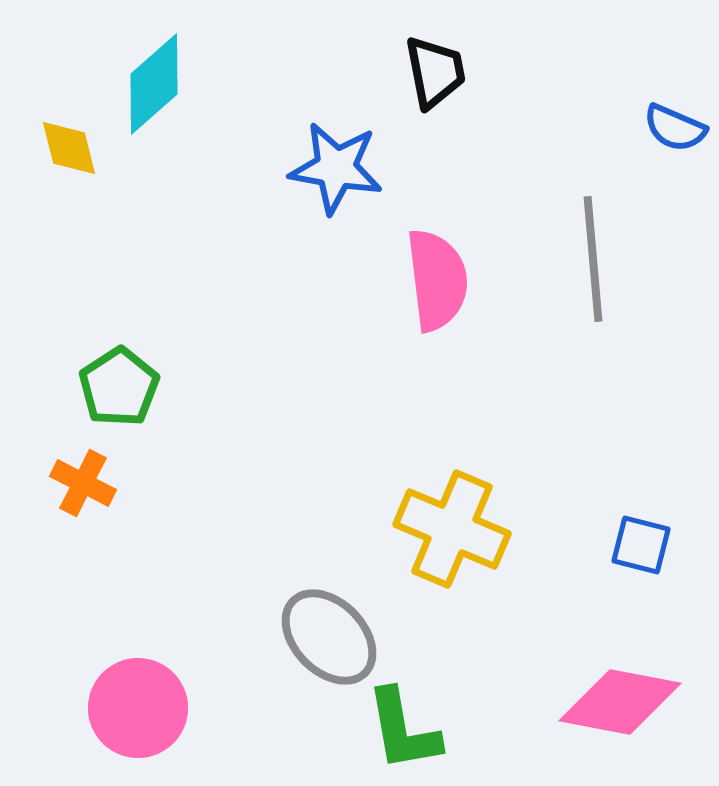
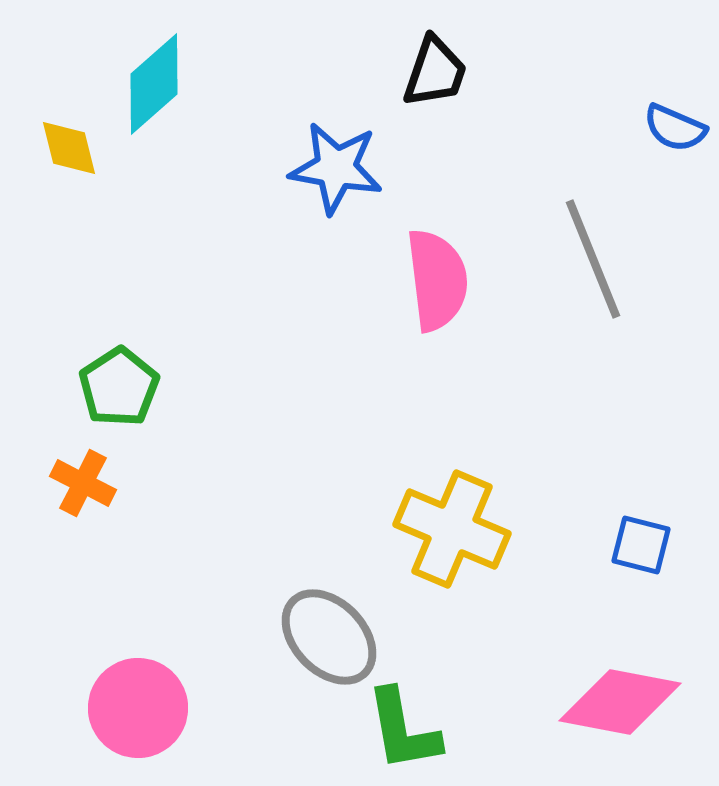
black trapezoid: rotated 30 degrees clockwise
gray line: rotated 17 degrees counterclockwise
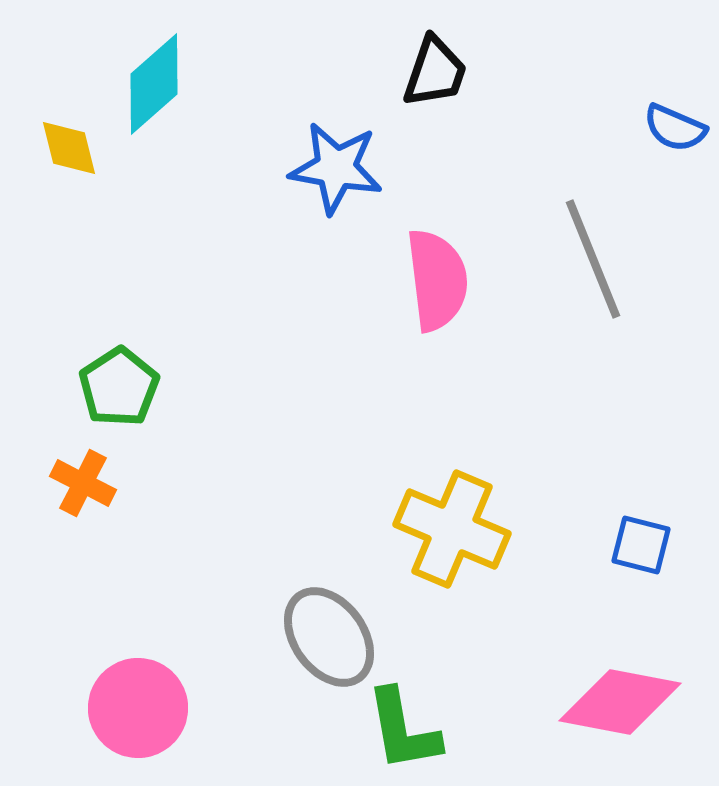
gray ellipse: rotated 8 degrees clockwise
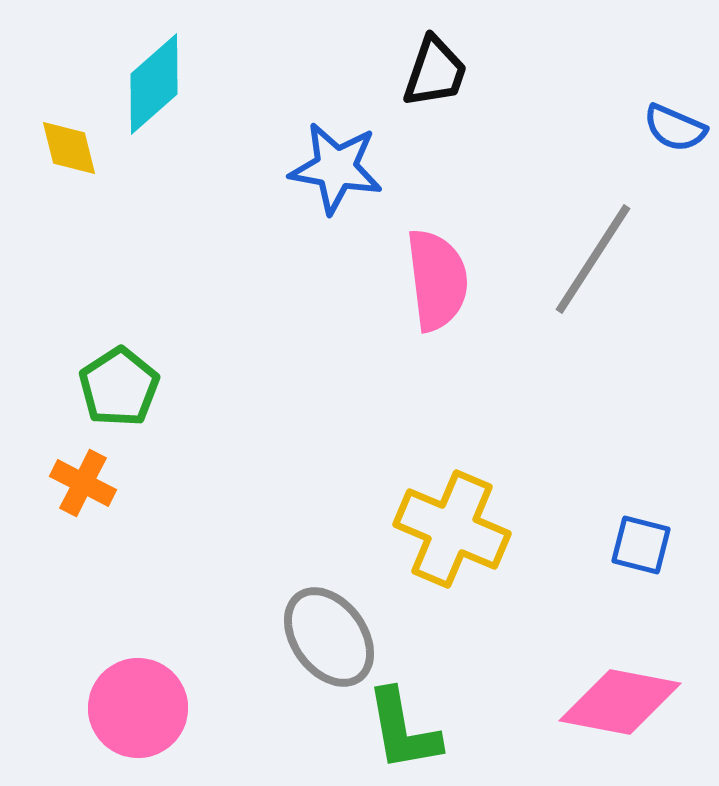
gray line: rotated 55 degrees clockwise
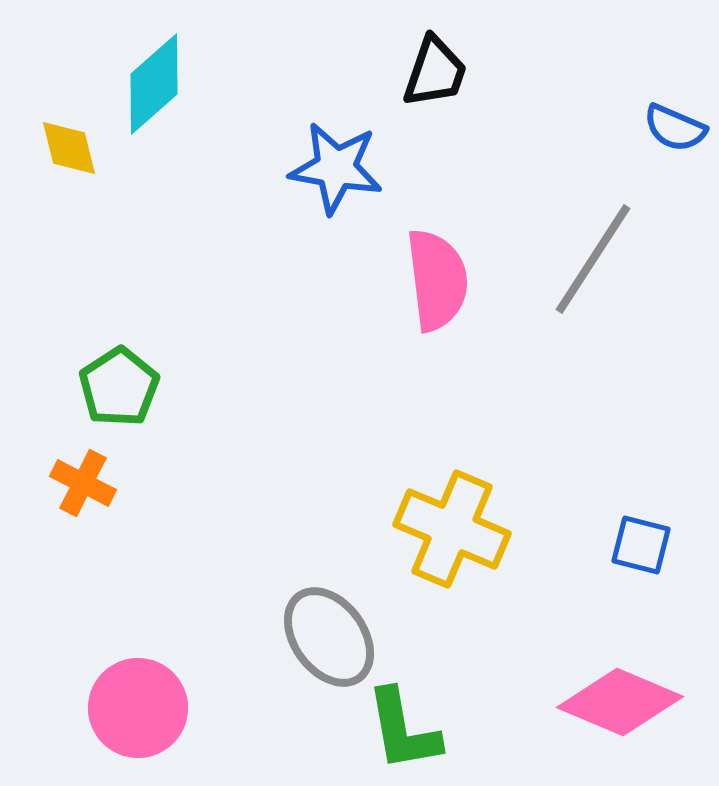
pink diamond: rotated 12 degrees clockwise
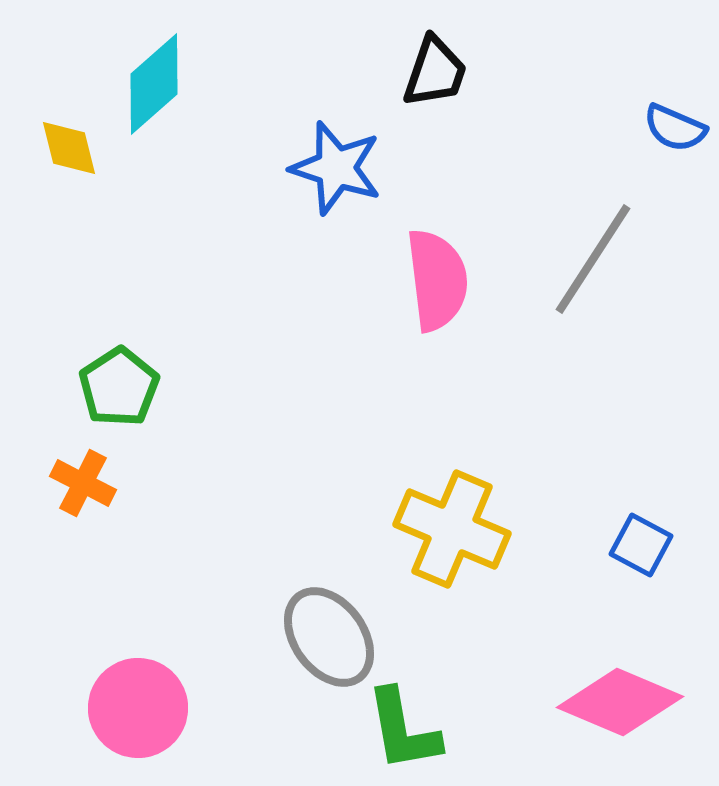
blue star: rotated 8 degrees clockwise
blue square: rotated 14 degrees clockwise
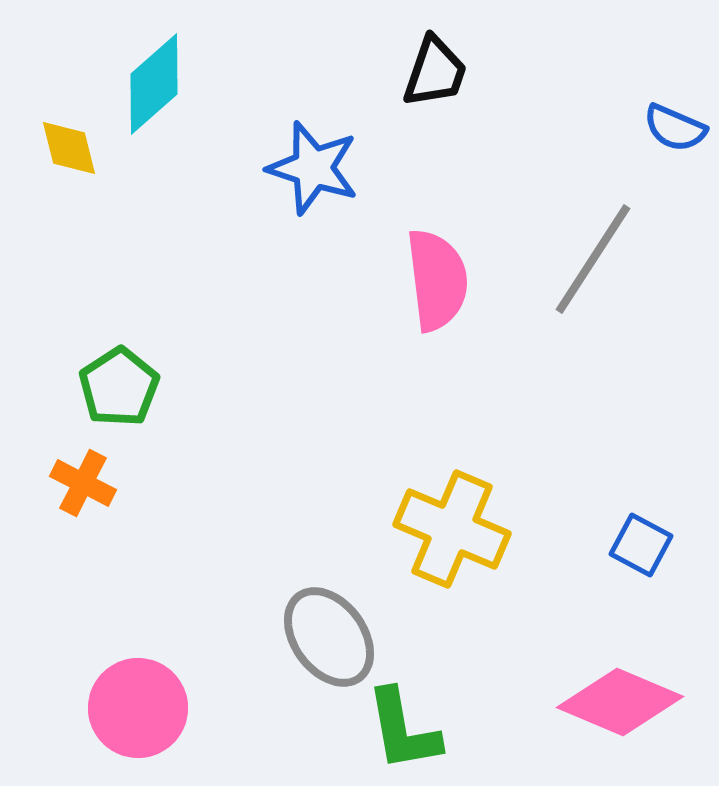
blue star: moved 23 px left
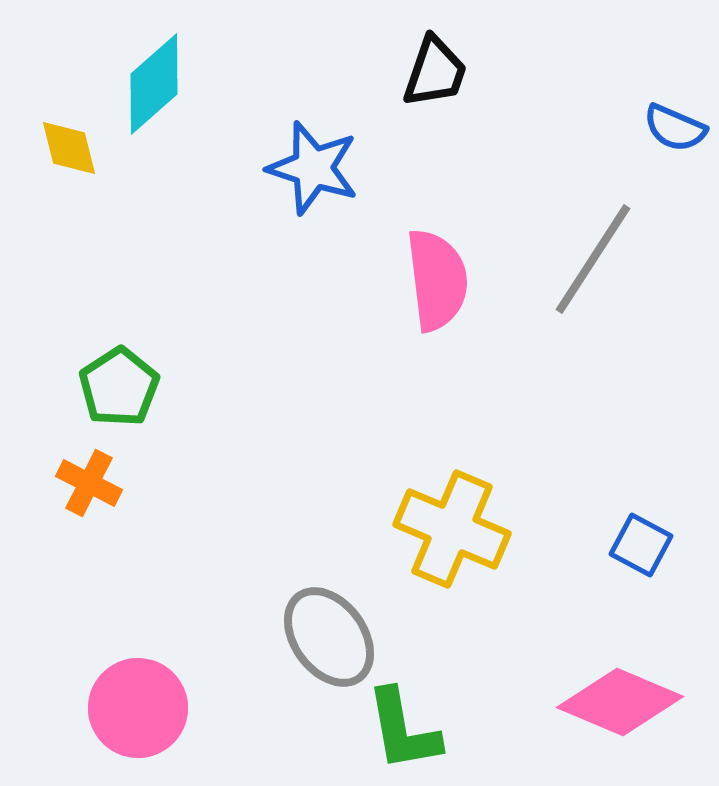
orange cross: moved 6 px right
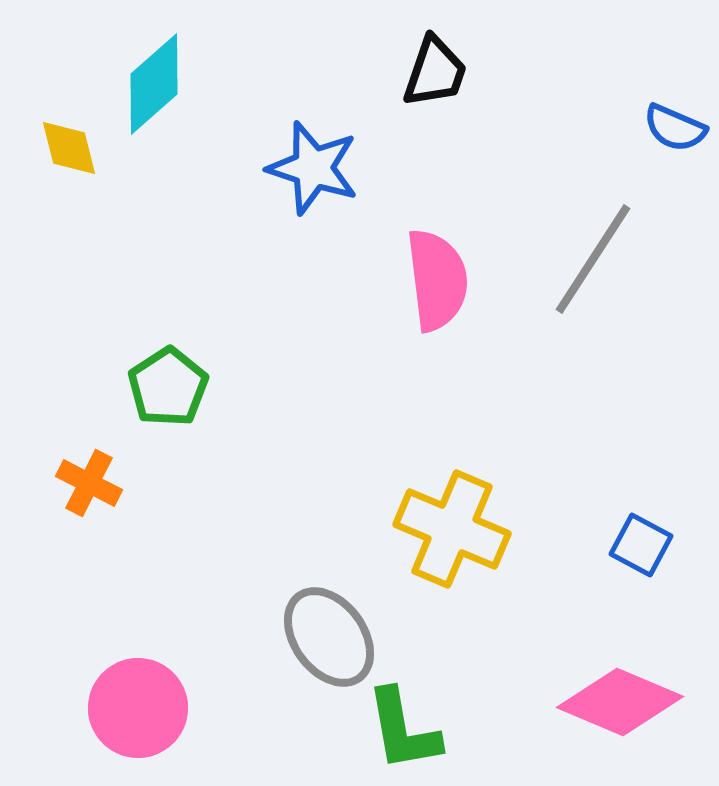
green pentagon: moved 49 px right
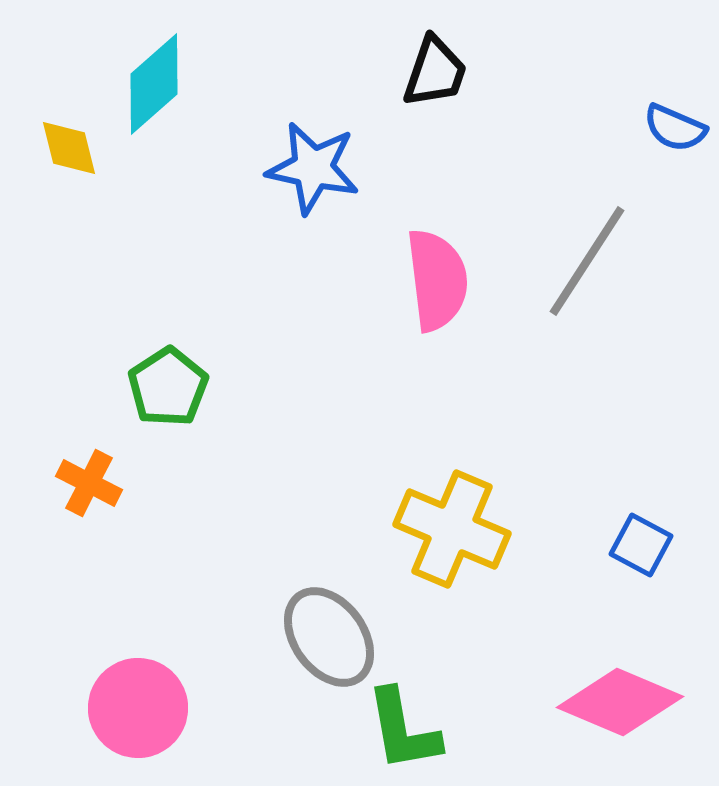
blue star: rotated 6 degrees counterclockwise
gray line: moved 6 px left, 2 px down
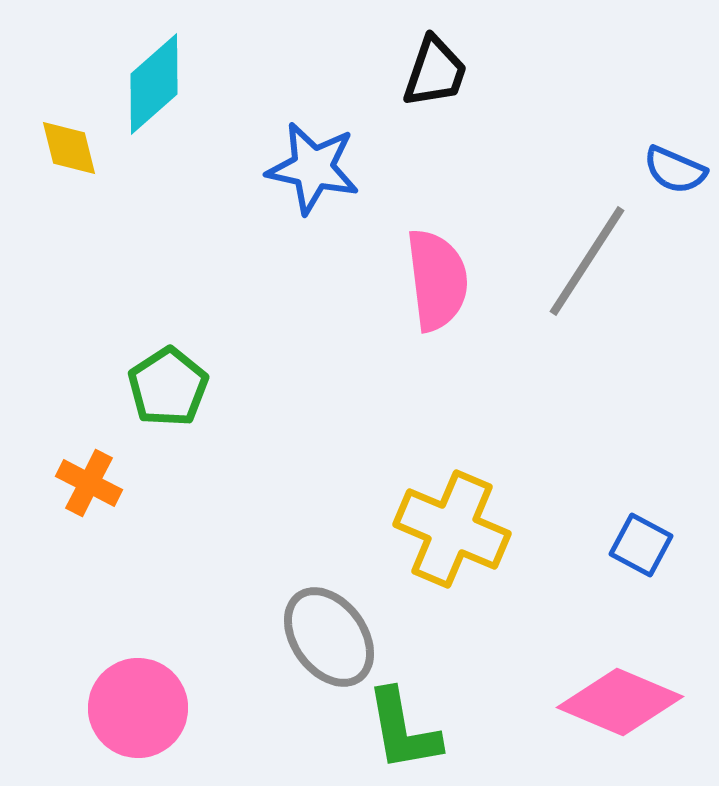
blue semicircle: moved 42 px down
